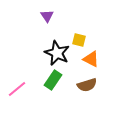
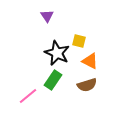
yellow square: moved 1 px down
orange triangle: moved 1 px left, 2 px down
pink line: moved 11 px right, 7 px down
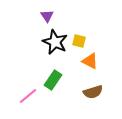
black star: moved 2 px left, 11 px up
brown semicircle: moved 6 px right, 7 px down
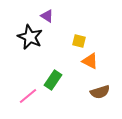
purple triangle: rotated 24 degrees counterclockwise
black star: moved 25 px left, 5 px up
brown semicircle: moved 7 px right
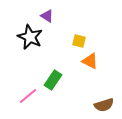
brown semicircle: moved 4 px right, 13 px down
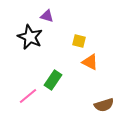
purple triangle: rotated 16 degrees counterclockwise
orange triangle: moved 1 px down
